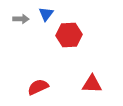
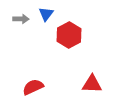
red hexagon: rotated 25 degrees counterclockwise
red semicircle: moved 5 px left
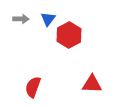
blue triangle: moved 2 px right, 5 px down
red semicircle: rotated 45 degrees counterclockwise
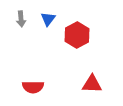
gray arrow: rotated 84 degrees clockwise
red hexagon: moved 8 px right
red semicircle: rotated 110 degrees counterclockwise
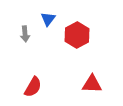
gray arrow: moved 4 px right, 15 px down
red semicircle: rotated 60 degrees counterclockwise
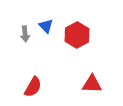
blue triangle: moved 2 px left, 7 px down; rotated 21 degrees counterclockwise
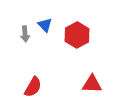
blue triangle: moved 1 px left, 1 px up
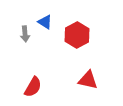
blue triangle: moved 3 px up; rotated 14 degrees counterclockwise
red triangle: moved 4 px left, 4 px up; rotated 10 degrees clockwise
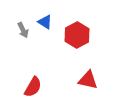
gray arrow: moved 2 px left, 4 px up; rotated 21 degrees counterclockwise
